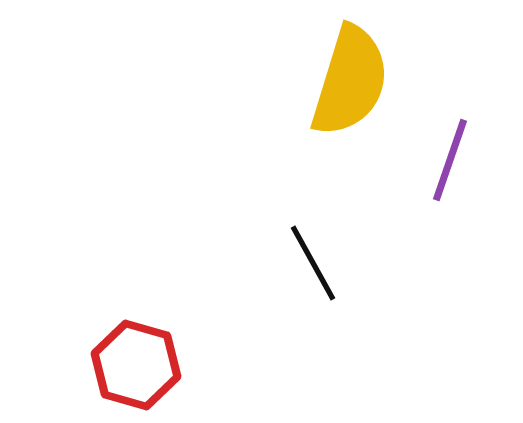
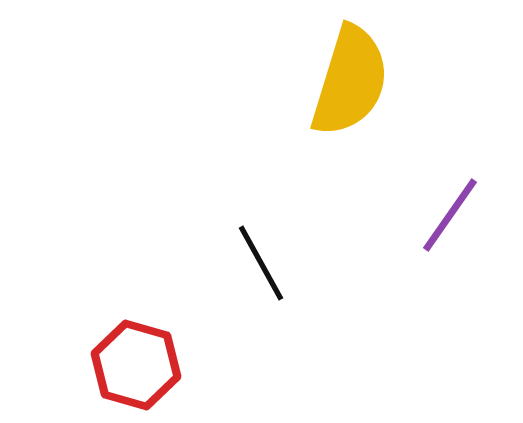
purple line: moved 55 px down; rotated 16 degrees clockwise
black line: moved 52 px left
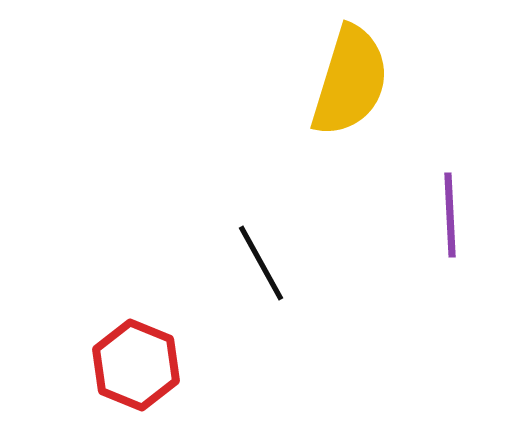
purple line: rotated 38 degrees counterclockwise
red hexagon: rotated 6 degrees clockwise
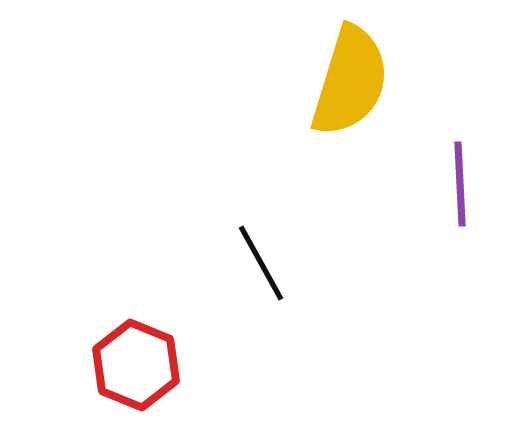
purple line: moved 10 px right, 31 px up
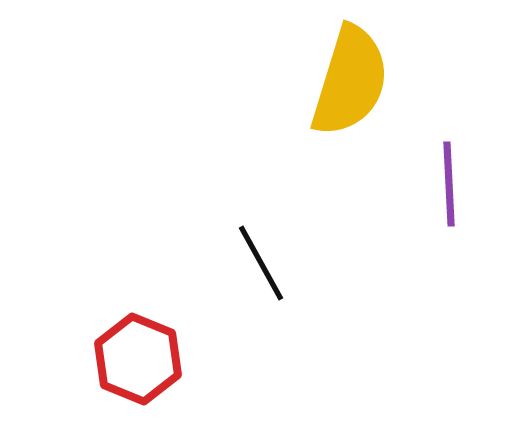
purple line: moved 11 px left
red hexagon: moved 2 px right, 6 px up
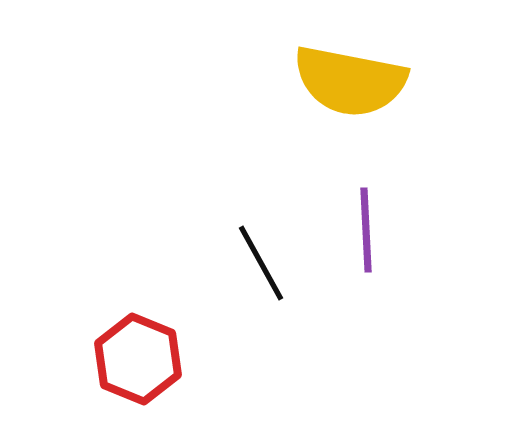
yellow semicircle: rotated 84 degrees clockwise
purple line: moved 83 px left, 46 px down
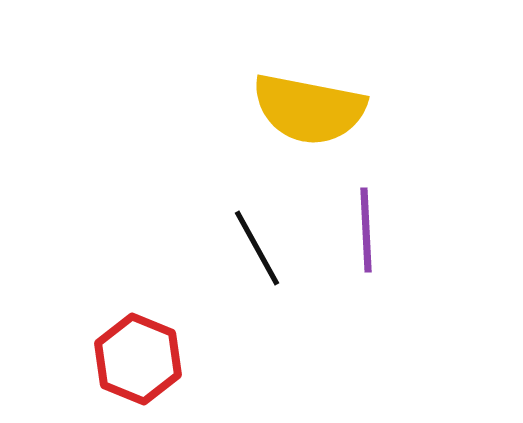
yellow semicircle: moved 41 px left, 28 px down
black line: moved 4 px left, 15 px up
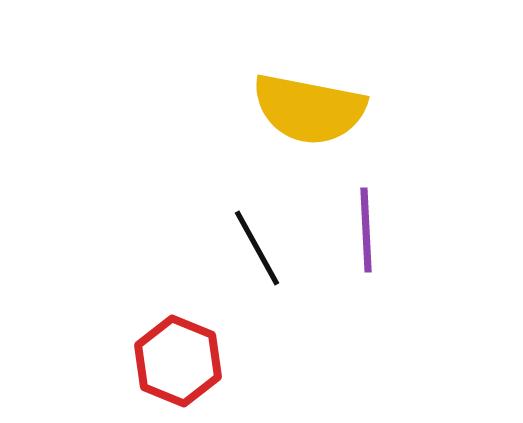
red hexagon: moved 40 px right, 2 px down
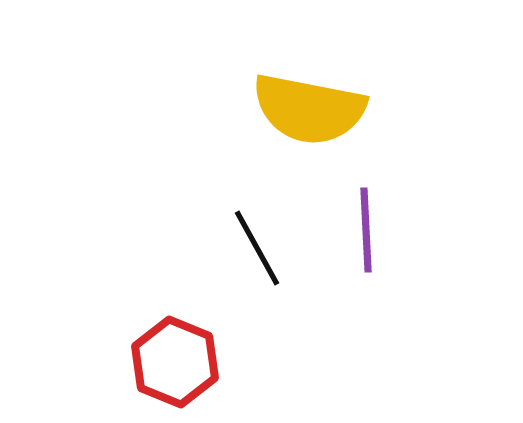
red hexagon: moved 3 px left, 1 px down
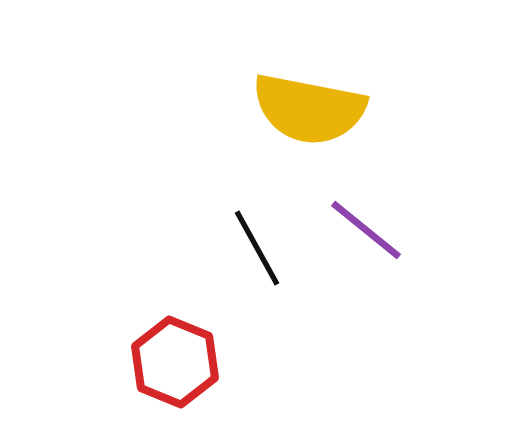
purple line: rotated 48 degrees counterclockwise
